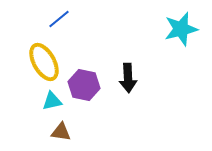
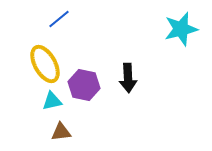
yellow ellipse: moved 1 px right, 2 px down
brown triangle: rotated 15 degrees counterclockwise
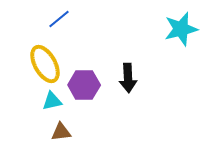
purple hexagon: rotated 12 degrees counterclockwise
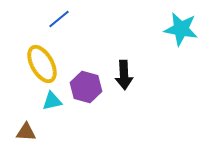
cyan star: rotated 24 degrees clockwise
yellow ellipse: moved 3 px left
black arrow: moved 4 px left, 3 px up
purple hexagon: moved 2 px right, 2 px down; rotated 16 degrees clockwise
brown triangle: moved 35 px left; rotated 10 degrees clockwise
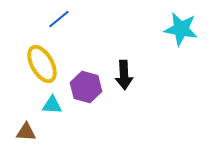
cyan triangle: moved 4 px down; rotated 15 degrees clockwise
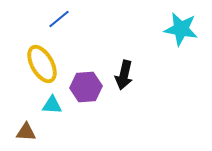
black arrow: rotated 16 degrees clockwise
purple hexagon: rotated 20 degrees counterclockwise
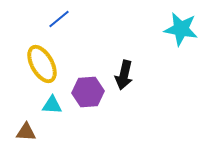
purple hexagon: moved 2 px right, 5 px down
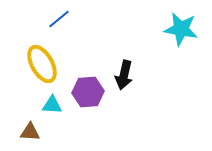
brown triangle: moved 4 px right
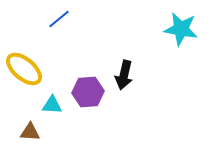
yellow ellipse: moved 18 px left, 5 px down; rotated 21 degrees counterclockwise
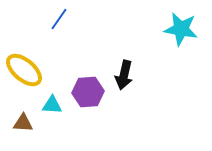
blue line: rotated 15 degrees counterclockwise
yellow ellipse: moved 1 px down
brown triangle: moved 7 px left, 9 px up
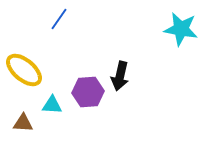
black arrow: moved 4 px left, 1 px down
